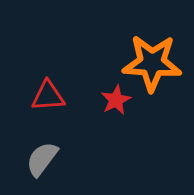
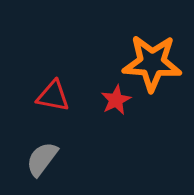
red triangle: moved 5 px right; rotated 15 degrees clockwise
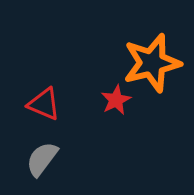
orange star: rotated 18 degrees counterclockwise
red triangle: moved 9 px left, 8 px down; rotated 12 degrees clockwise
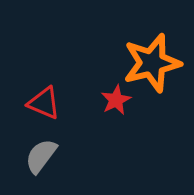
red triangle: moved 1 px up
gray semicircle: moved 1 px left, 3 px up
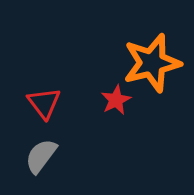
red triangle: rotated 30 degrees clockwise
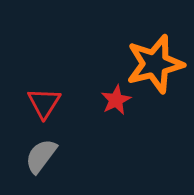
orange star: moved 3 px right, 1 px down
red triangle: rotated 9 degrees clockwise
